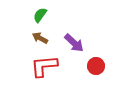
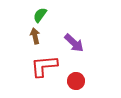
brown arrow: moved 5 px left, 2 px up; rotated 49 degrees clockwise
red circle: moved 20 px left, 15 px down
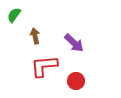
green semicircle: moved 26 px left
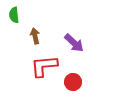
green semicircle: rotated 42 degrees counterclockwise
red circle: moved 3 px left, 1 px down
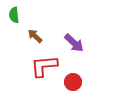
brown arrow: rotated 35 degrees counterclockwise
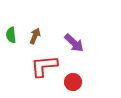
green semicircle: moved 3 px left, 20 px down
brown arrow: rotated 70 degrees clockwise
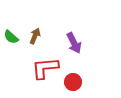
green semicircle: moved 2 px down; rotated 42 degrees counterclockwise
purple arrow: rotated 20 degrees clockwise
red L-shape: moved 1 px right, 2 px down
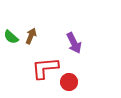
brown arrow: moved 4 px left
red circle: moved 4 px left
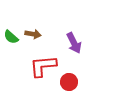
brown arrow: moved 2 px right, 2 px up; rotated 77 degrees clockwise
red L-shape: moved 2 px left, 2 px up
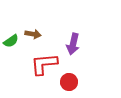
green semicircle: moved 4 px down; rotated 77 degrees counterclockwise
purple arrow: moved 1 px left, 1 px down; rotated 40 degrees clockwise
red L-shape: moved 1 px right, 2 px up
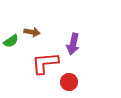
brown arrow: moved 1 px left, 2 px up
red L-shape: moved 1 px right, 1 px up
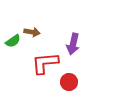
green semicircle: moved 2 px right
